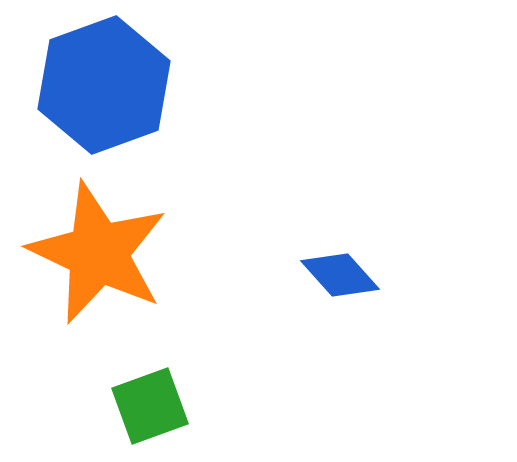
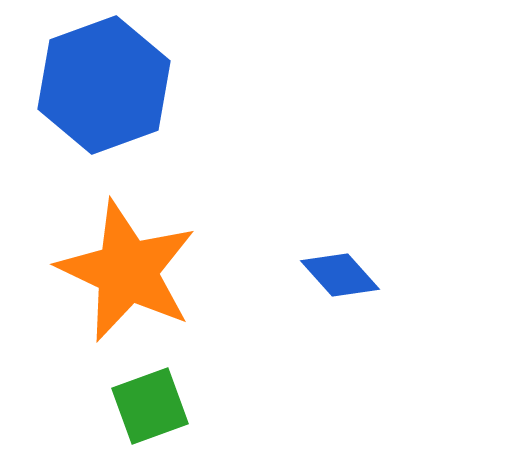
orange star: moved 29 px right, 18 px down
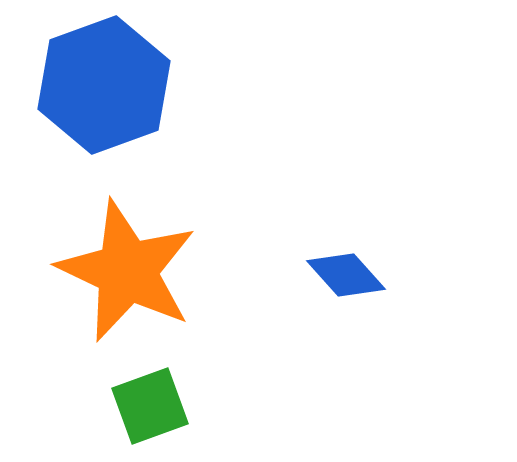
blue diamond: moved 6 px right
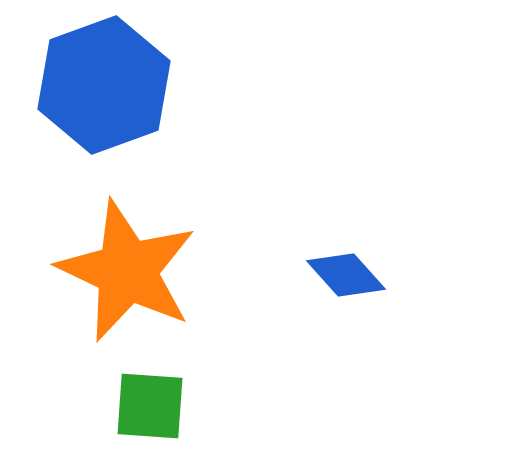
green square: rotated 24 degrees clockwise
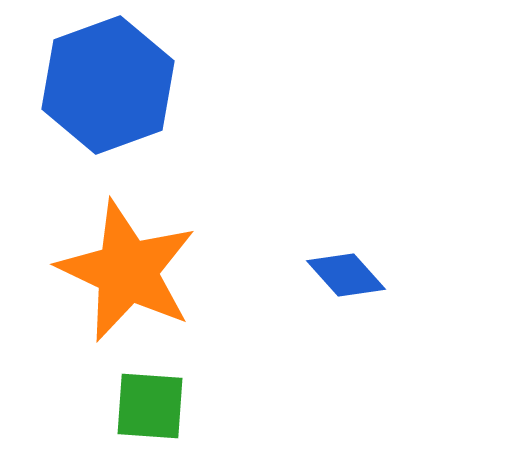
blue hexagon: moved 4 px right
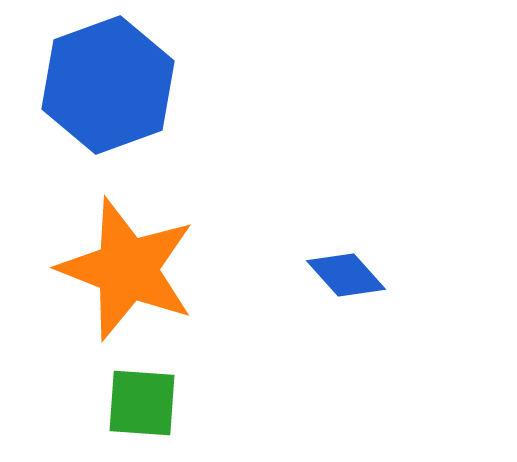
orange star: moved 2 px up; rotated 4 degrees counterclockwise
green square: moved 8 px left, 3 px up
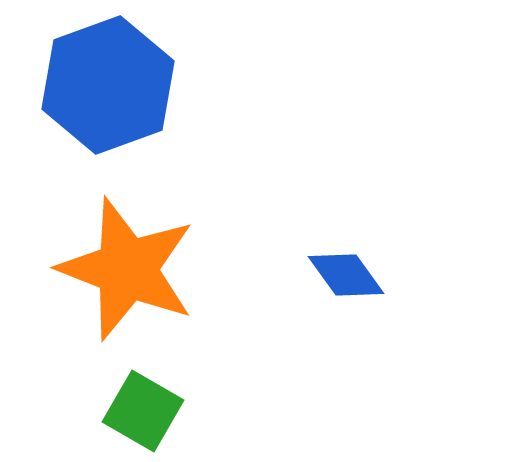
blue diamond: rotated 6 degrees clockwise
green square: moved 1 px right, 8 px down; rotated 26 degrees clockwise
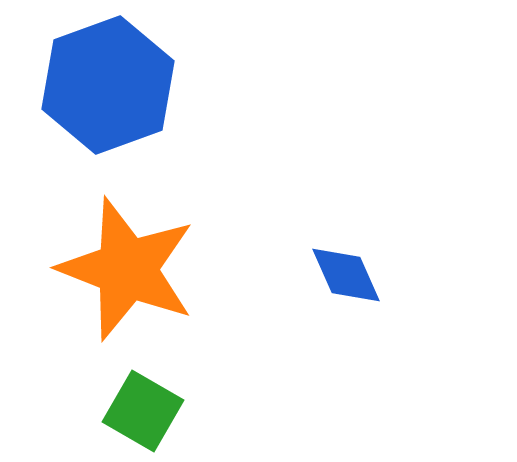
blue diamond: rotated 12 degrees clockwise
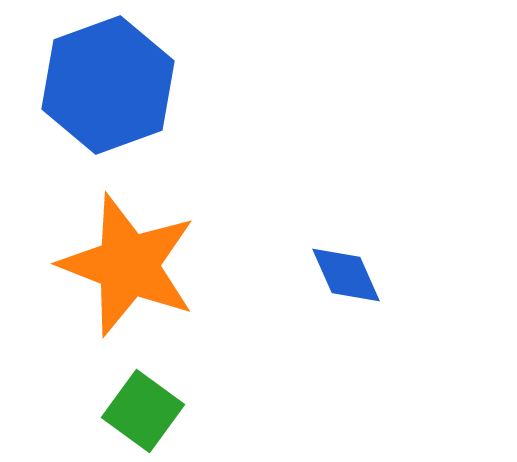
orange star: moved 1 px right, 4 px up
green square: rotated 6 degrees clockwise
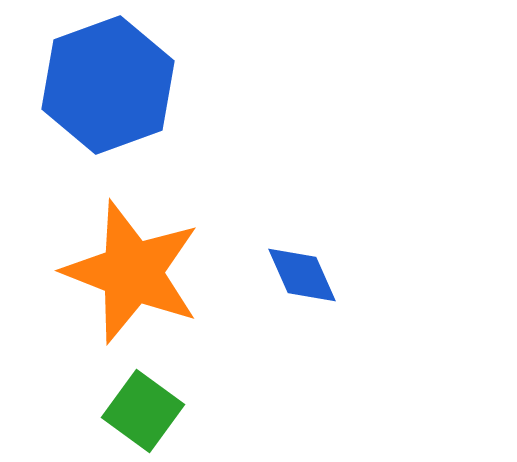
orange star: moved 4 px right, 7 px down
blue diamond: moved 44 px left
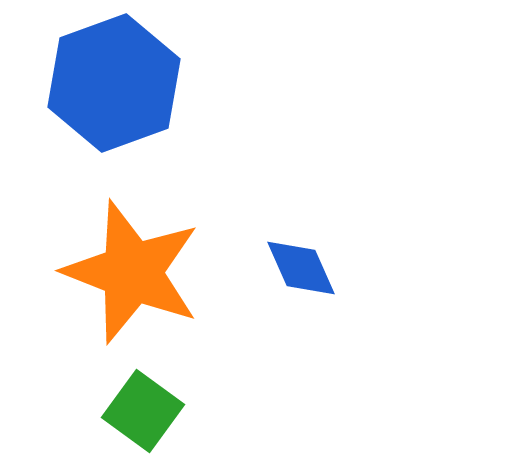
blue hexagon: moved 6 px right, 2 px up
blue diamond: moved 1 px left, 7 px up
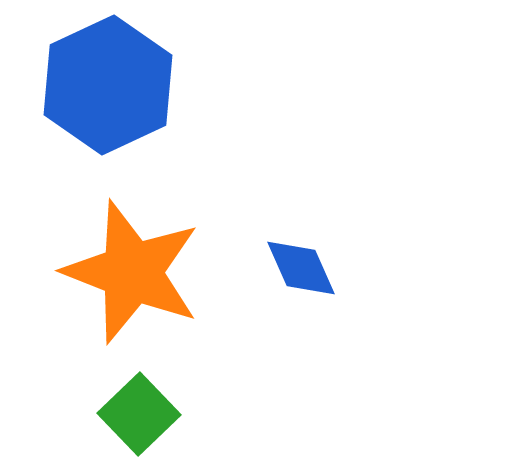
blue hexagon: moved 6 px left, 2 px down; rotated 5 degrees counterclockwise
green square: moved 4 px left, 3 px down; rotated 10 degrees clockwise
